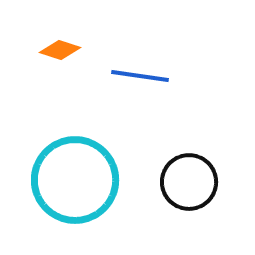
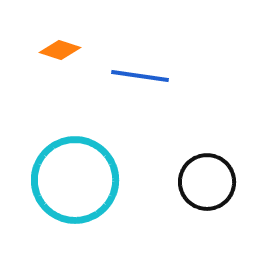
black circle: moved 18 px right
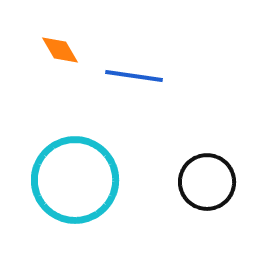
orange diamond: rotated 42 degrees clockwise
blue line: moved 6 px left
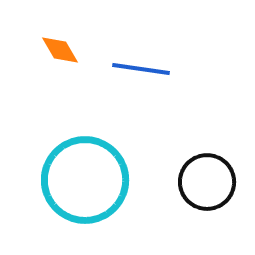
blue line: moved 7 px right, 7 px up
cyan circle: moved 10 px right
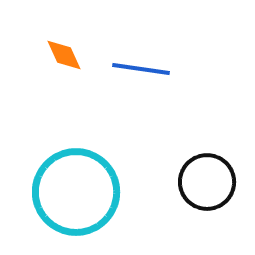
orange diamond: moved 4 px right, 5 px down; rotated 6 degrees clockwise
cyan circle: moved 9 px left, 12 px down
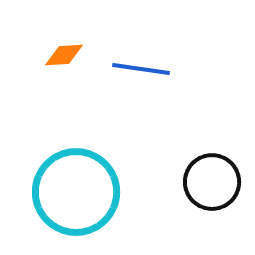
orange diamond: rotated 69 degrees counterclockwise
black circle: moved 5 px right
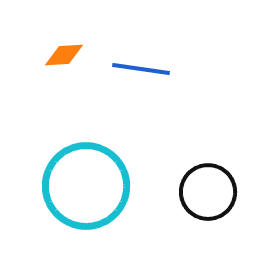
black circle: moved 4 px left, 10 px down
cyan circle: moved 10 px right, 6 px up
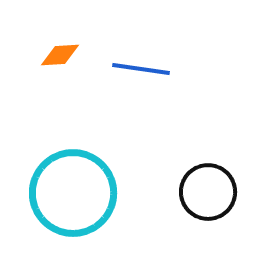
orange diamond: moved 4 px left
cyan circle: moved 13 px left, 7 px down
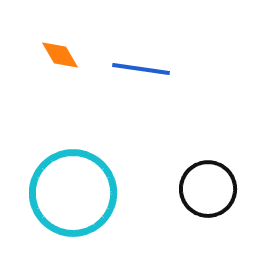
orange diamond: rotated 63 degrees clockwise
black circle: moved 3 px up
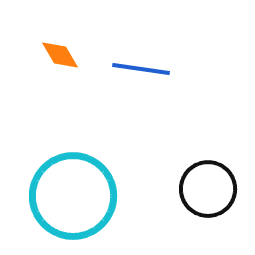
cyan circle: moved 3 px down
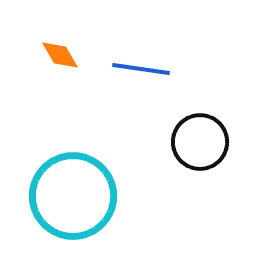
black circle: moved 8 px left, 47 px up
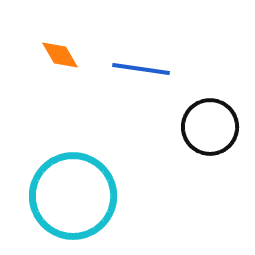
black circle: moved 10 px right, 15 px up
